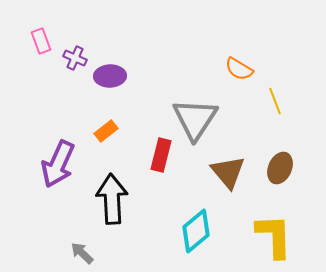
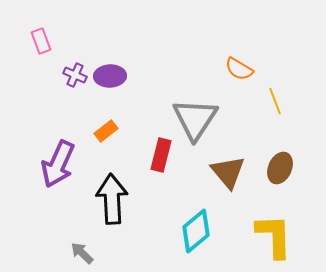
purple cross: moved 17 px down
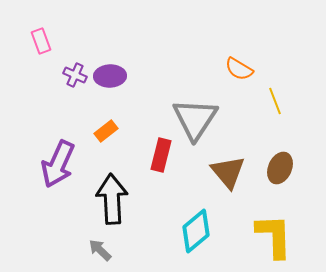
gray arrow: moved 18 px right, 3 px up
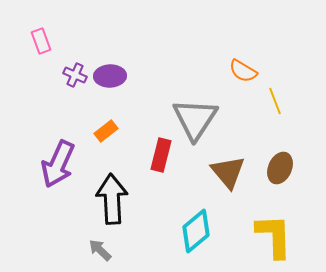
orange semicircle: moved 4 px right, 2 px down
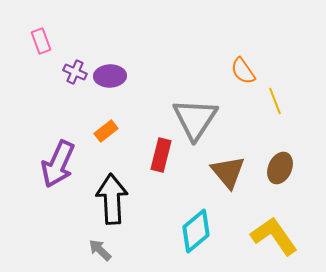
orange semicircle: rotated 24 degrees clockwise
purple cross: moved 3 px up
yellow L-shape: rotated 33 degrees counterclockwise
